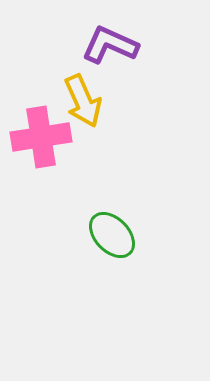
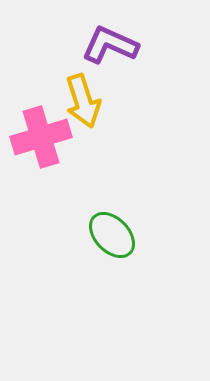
yellow arrow: rotated 6 degrees clockwise
pink cross: rotated 8 degrees counterclockwise
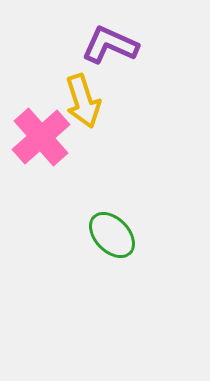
pink cross: rotated 24 degrees counterclockwise
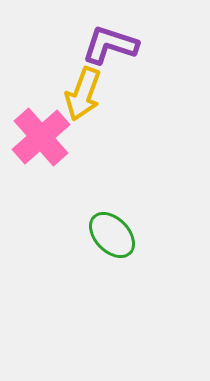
purple L-shape: rotated 6 degrees counterclockwise
yellow arrow: moved 7 px up; rotated 38 degrees clockwise
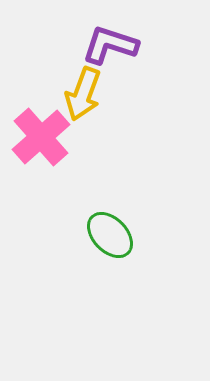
green ellipse: moved 2 px left
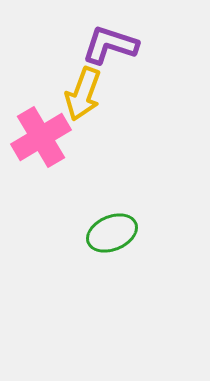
pink cross: rotated 10 degrees clockwise
green ellipse: moved 2 px right, 2 px up; rotated 69 degrees counterclockwise
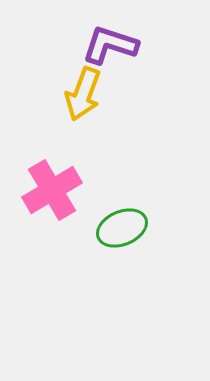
pink cross: moved 11 px right, 53 px down
green ellipse: moved 10 px right, 5 px up
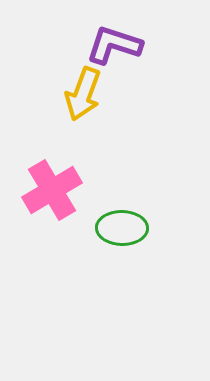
purple L-shape: moved 4 px right
green ellipse: rotated 24 degrees clockwise
